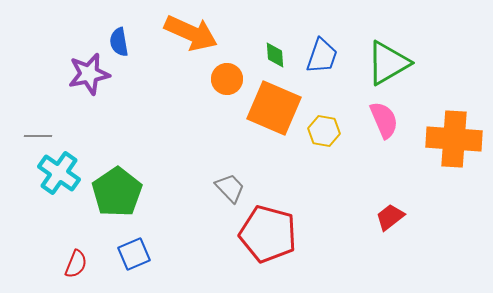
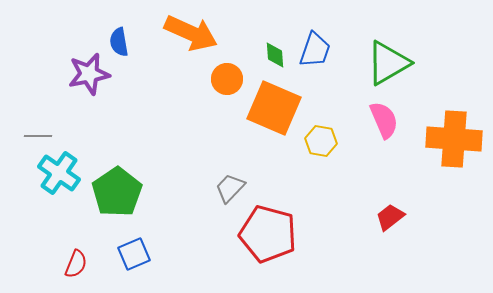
blue trapezoid: moved 7 px left, 6 px up
yellow hexagon: moved 3 px left, 10 px down
gray trapezoid: rotated 92 degrees counterclockwise
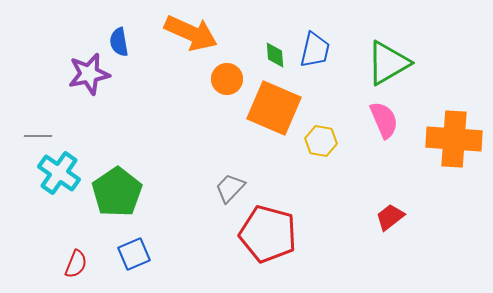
blue trapezoid: rotated 6 degrees counterclockwise
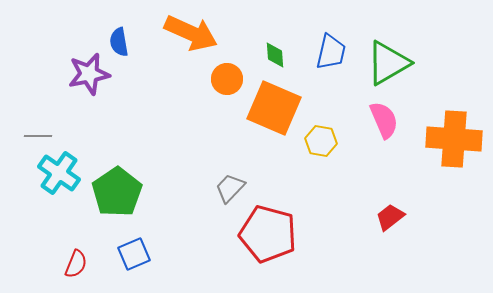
blue trapezoid: moved 16 px right, 2 px down
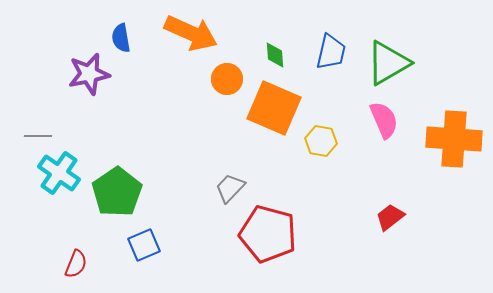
blue semicircle: moved 2 px right, 4 px up
blue square: moved 10 px right, 9 px up
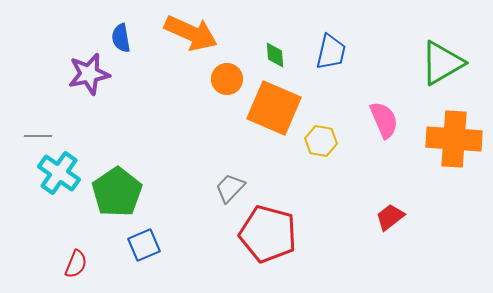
green triangle: moved 54 px right
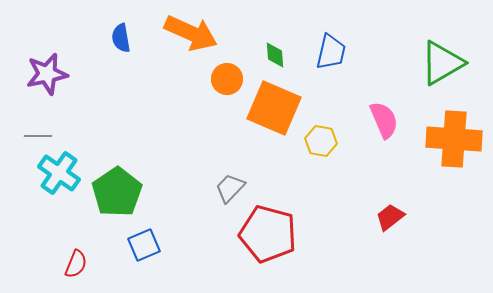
purple star: moved 42 px left
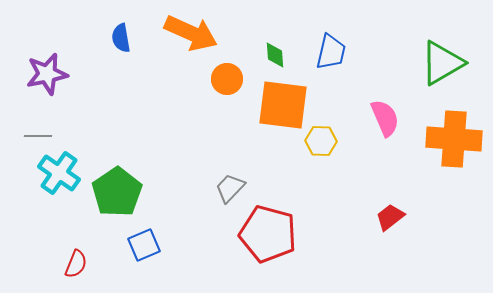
orange square: moved 9 px right, 3 px up; rotated 16 degrees counterclockwise
pink semicircle: moved 1 px right, 2 px up
yellow hexagon: rotated 8 degrees counterclockwise
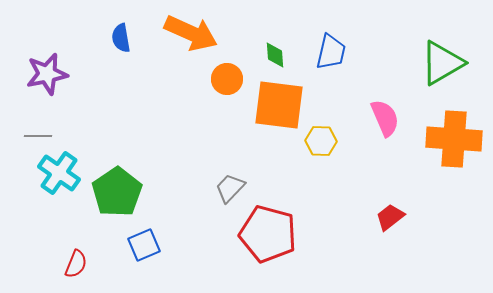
orange square: moved 4 px left
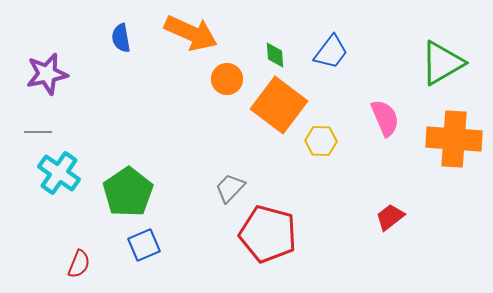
blue trapezoid: rotated 24 degrees clockwise
orange square: rotated 30 degrees clockwise
gray line: moved 4 px up
green pentagon: moved 11 px right
red semicircle: moved 3 px right
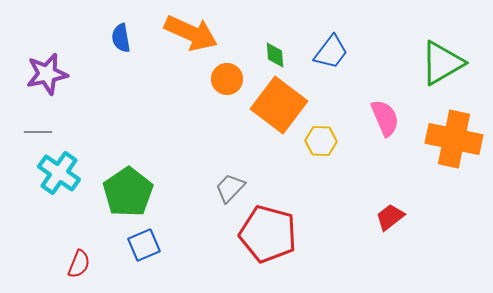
orange cross: rotated 8 degrees clockwise
